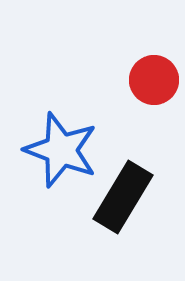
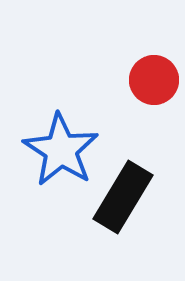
blue star: rotated 12 degrees clockwise
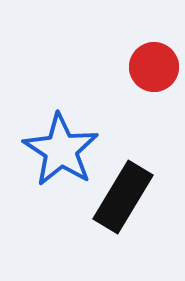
red circle: moved 13 px up
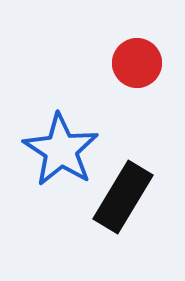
red circle: moved 17 px left, 4 px up
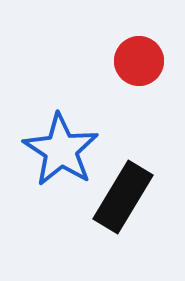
red circle: moved 2 px right, 2 px up
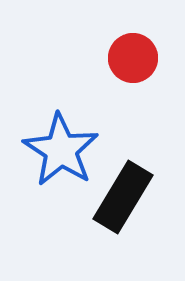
red circle: moved 6 px left, 3 px up
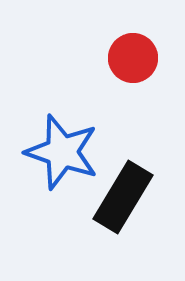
blue star: moved 1 px right, 2 px down; rotated 14 degrees counterclockwise
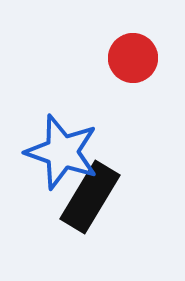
black rectangle: moved 33 px left
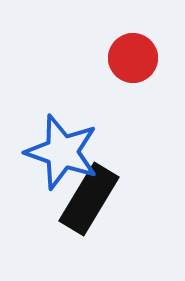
black rectangle: moved 1 px left, 2 px down
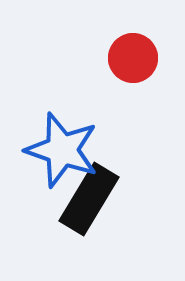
blue star: moved 2 px up
